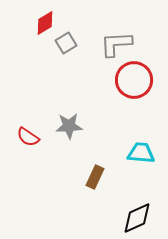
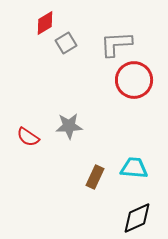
cyan trapezoid: moved 7 px left, 15 px down
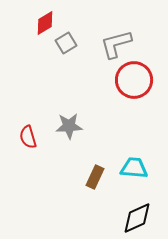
gray L-shape: rotated 12 degrees counterclockwise
red semicircle: rotated 40 degrees clockwise
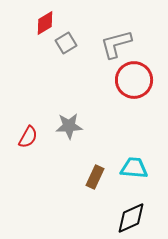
red semicircle: rotated 135 degrees counterclockwise
black diamond: moved 6 px left
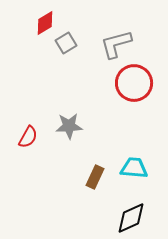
red circle: moved 3 px down
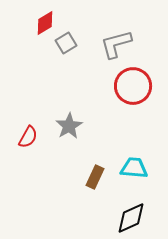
red circle: moved 1 px left, 3 px down
gray star: rotated 28 degrees counterclockwise
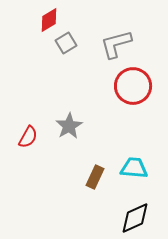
red diamond: moved 4 px right, 3 px up
black diamond: moved 4 px right
